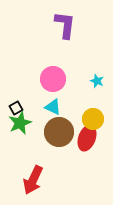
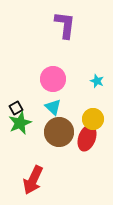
cyan triangle: rotated 18 degrees clockwise
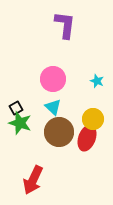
green star: rotated 30 degrees counterclockwise
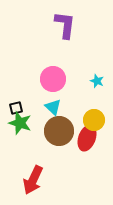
black square: rotated 16 degrees clockwise
yellow circle: moved 1 px right, 1 px down
brown circle: moved 1 px up
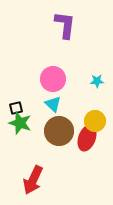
cyan star: rotated 24 degrees counterclockwise
cyan triangle: moved 3 px up
yellow circle: moved 1 px right, 1 px down
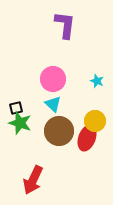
cyan star: rotated 24 degrees clockwise
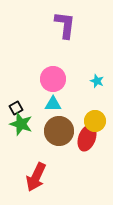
cyan triangle: rotated 42 degrees counterclockwise
black square: rotated 16 degrees counterclockwise
green star: moved 1 px right, 1 px down
red arrow: moved 3 px right, 3 px up
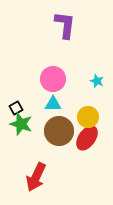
yellow circle: moved 7 px left, 4 px up
red ellipse: rotated 15 degrees clockwise
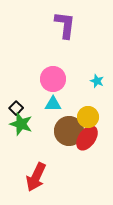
black square: rotated 16 degrees counterclockwise
brown circle: moved 10 px right
